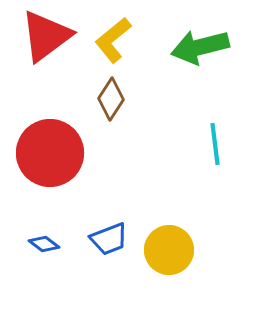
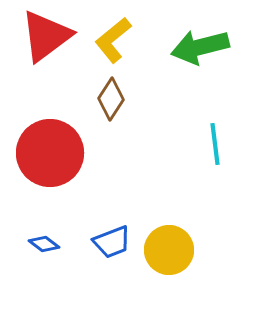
blue trapezoid: moved 3 px right, 3 px down
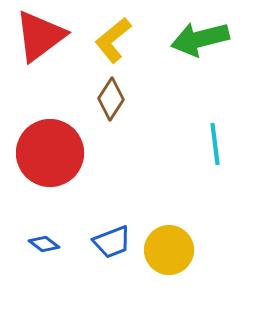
red triangle: moved 6 px left
green arrow: moved 8 px up
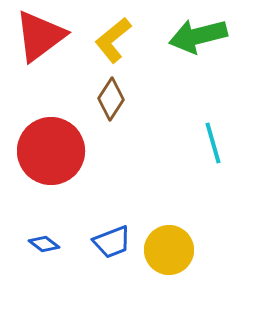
green arrow: moved 2 px left, 3 px up
cyan line: moved 2 px left, 1 px up; rotated 9 degrees counterclockwise
red circle: moved 1 px right, 2 px up
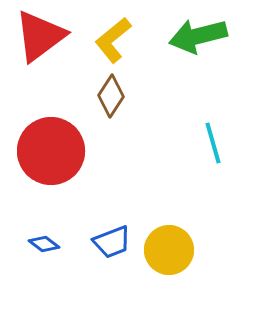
brown diamond: moved 3 px up
